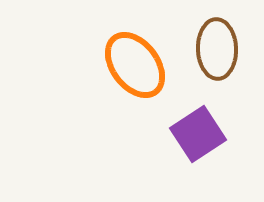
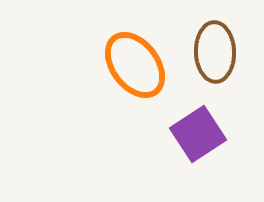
brown ellipse: moved 2 px left, 3 px down
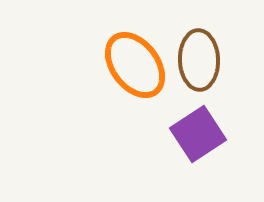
brown ellipse: moved 16 px left, 8 px down
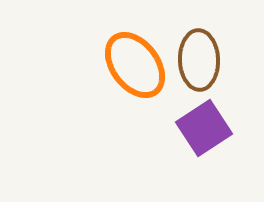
purple square: moved 6 px right, 6 px up
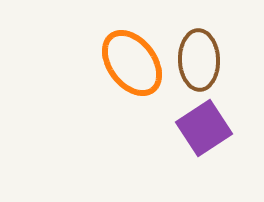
orange ellipse: moved 3 px left, 2 px up
